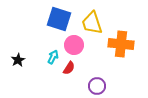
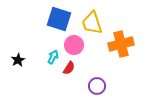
orange cross: rotated 20 degrees counterclockwise
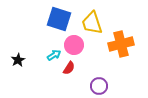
cyan arrow: moved 1 px right, 2 px up; rotated 32 degrees clockwise
purple circle: moved 2 px right
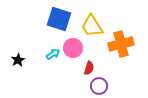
yellow trapezoid: moved 3 px down; rotated 15 degrees counterclockwise
pink circle: moved 1 px left, 3 px down
cyan arrow: moved 1 px left, 1 px up
red semicircle: moved 20 px right; rotated 16 degrees counterclockwise
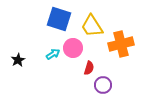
purple circle: moved 4 px right, 1 px up
